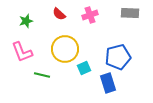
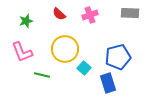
cyan square: rotated 24 degrees counterclockwise
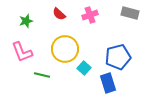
gray rectangle: rotated 12 degrees clockwise
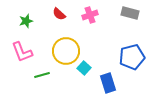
yellow circle: moved 1 px right, 2 px down
blue pentagon: moved 14 px right
green line: rotated 28 degrees counterclockwise
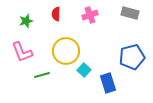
red semicircle: moved 3 px left; rotated 48 degrees clockwise
cyan square: moved 2 px down
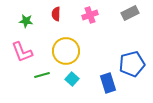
gray rectangle: rotated 42 degrees counterclockwise
green star: rotated 24 degrees clockwise
blue pentagon: moved 7 px down
cyan square: moved 12 px left, 9 px down
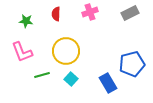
pink cross: moved 3 px up
cyan square: moved 1 px left
blue rectangle: rotated 12 degrees counterclockwise
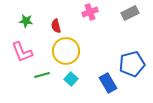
red semicircle: moved 12 px down; rotated 16 degrees counterclockwise
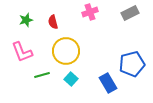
green star: moved 1 px up; rotated 24 degrees counterclockwise
red semicircle: moved 3 px left, 4 px up
